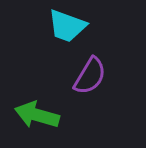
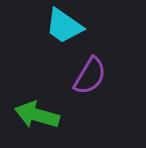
cyan trapezoid: moved 3 px left; rotated 15 degrees clockwise
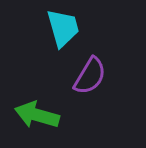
cyan trapezoid: moved 1 px left, 2 px down; rotated 141 degrees counterclockwise
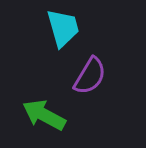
green arrow: moved 7 px right; rotated 12 degrees clockwise
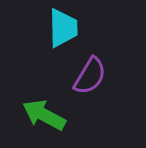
cyan trapezoid: rotated 15 degrees clockwise
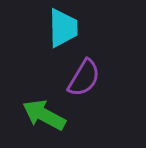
purple semicircle: moved 6 px left, 2 px down
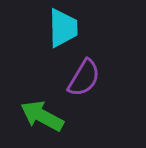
green arrow: moved 2 px left, 1 px down
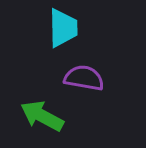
purple semicircle: rotated 111 degrees counterclockwise
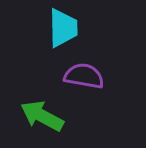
purple semicircle: moved 2 px up
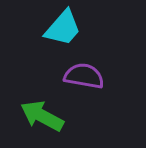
cyan trapezoid: rotated 42 degrees clockwise
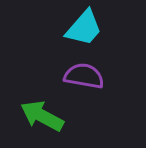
cyan trapezoid: moved 21 px right
